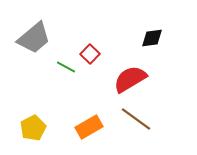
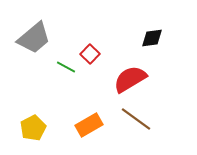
orange rectangle: moved 2 px up
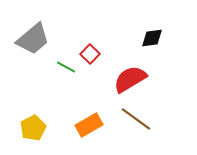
gray trapezoid: moved 1 px left, 1 px down
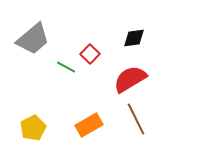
black diamond: moved 18 px left
brown line: rotated 28 degrees clockwise
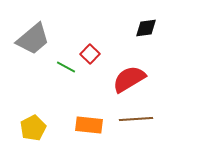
black diamond: moved 12 px right, 10 px up
red semicircle: moved 1 px left
brown line: rotated 68 degrees counterclockwise
orange rectangle: rotated 36 degrees clockwise
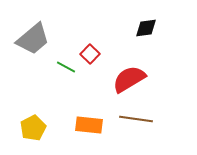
brown line: rotated 12 degrees clockwise
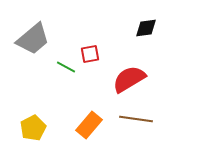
red square: rotated 36 degrees clockwise
orange rectangle: rotated 56 degrees counterclockwise
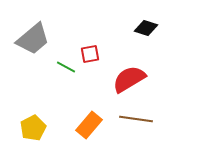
black diamond: rotated 25 degrees clockwise
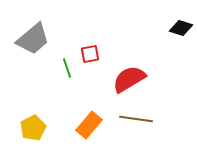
black diamond: moved 35 px right
green line: moved 1 px right, 1 px down; rotated 42 degrees clockwise
